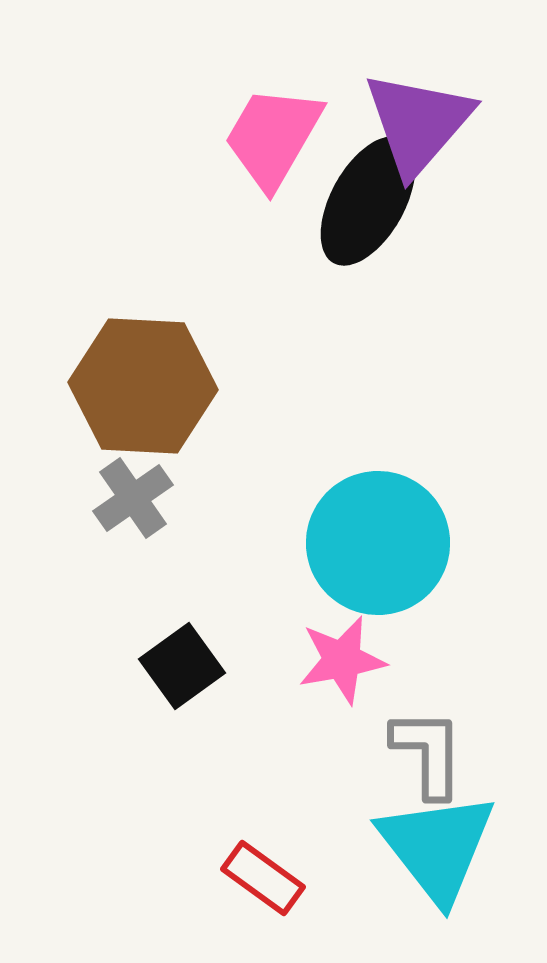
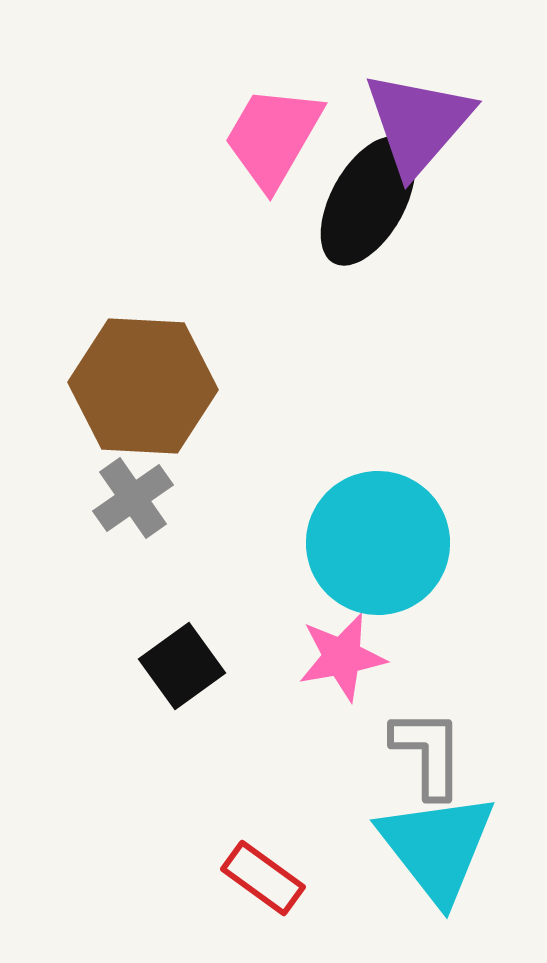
pink star: moved 3 px up
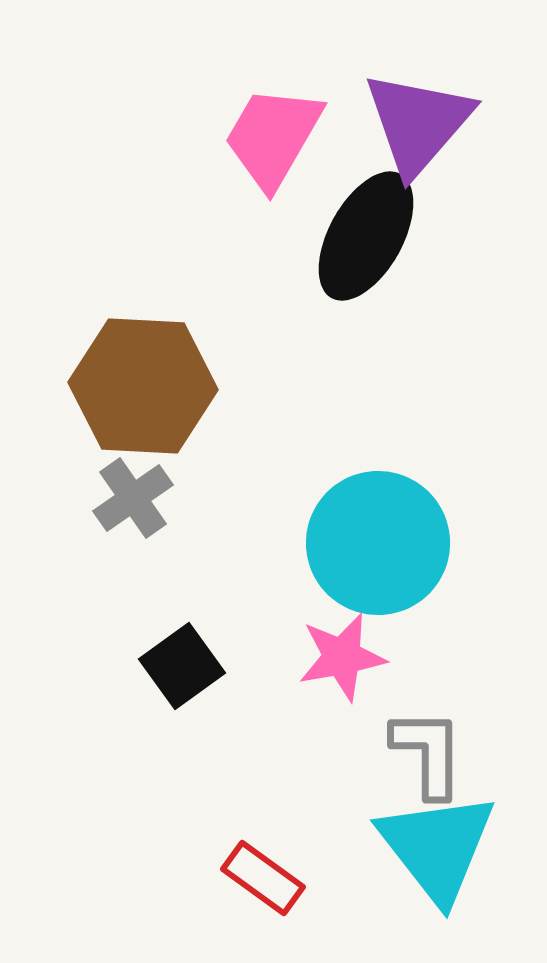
black ellipse: moved 2 px left, 35 px down
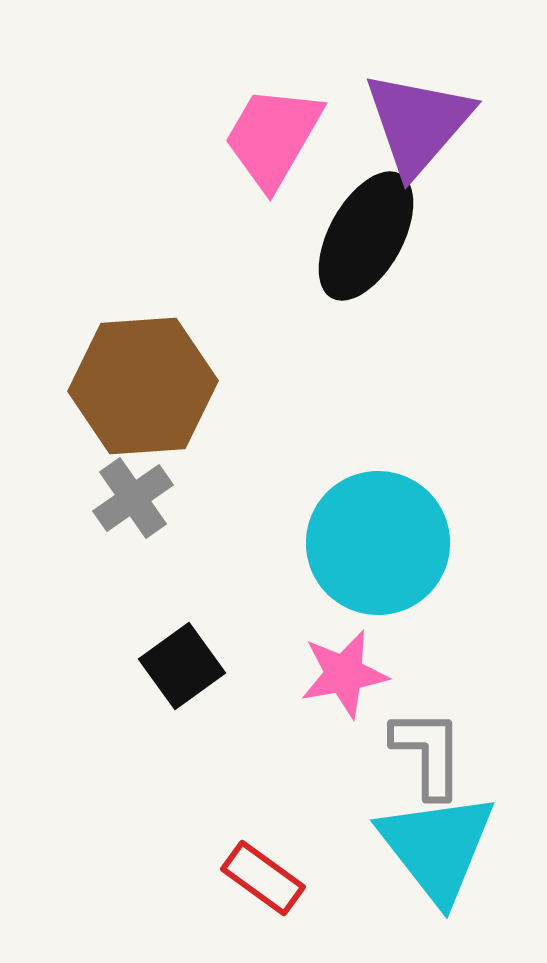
brown hexagon: rotated 7 degrees counterclockwise
pink star: moved 2 px right, 17 px down
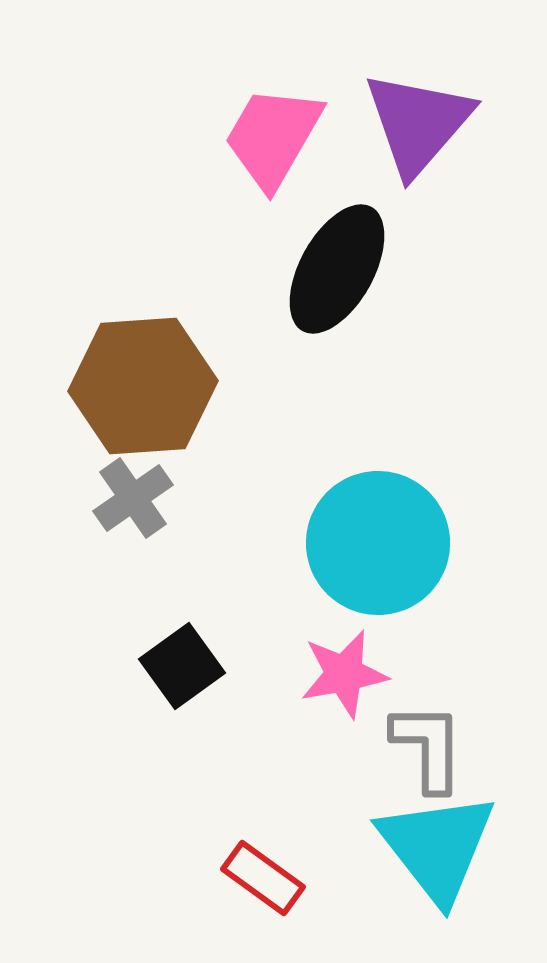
black ellipse: moved 29 px left, 33 px down
gray L-shape: moved 6 px up
